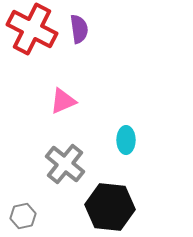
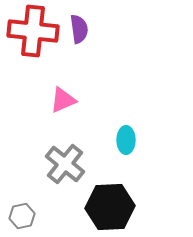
red cross: moved 1 px right, 2 px down; rotated 21 degrees counterclockwise
pink triangle: moved 1 px up
black hexagon: rotated 9 degrees counterclockwise
gray hexagon: moved 1 px left
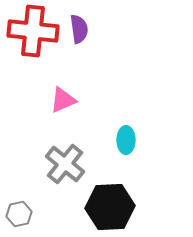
gray hexagon: moved 3 px left, 2 px up
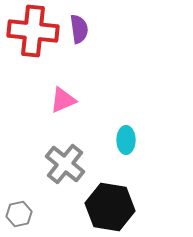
black hexagon: rotated 12 degrees clockwise
